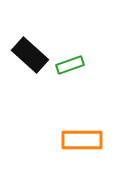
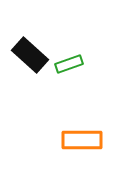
green rectangle: moved 1 px left, 1 px up
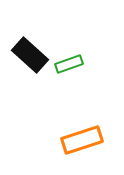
orange rectangle: rotated 18 degrees counterclockwise
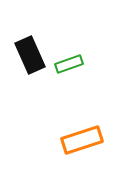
black rectangle: rotated 24 degrees clockwise
